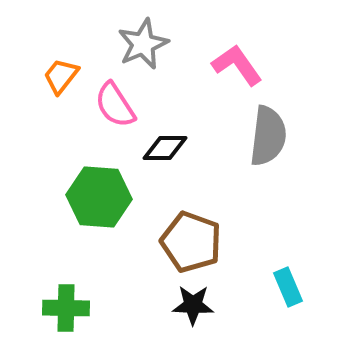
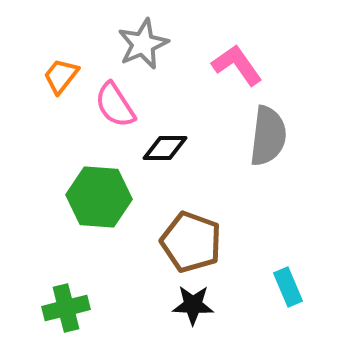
green cross: rotated 15 degrees counterclockwise
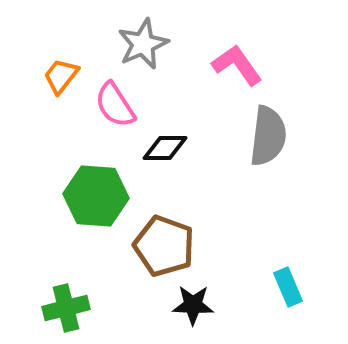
green hexagon: moved 3 px left, 1 px up
brown pentagon: moved 27 px left, 4 px down
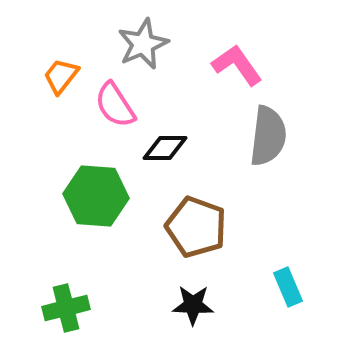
brown pentagon: moved 32 px right, 19 px up
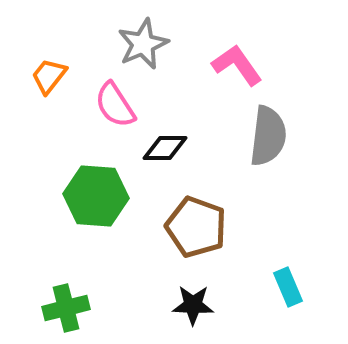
orange trapezoid: moved 12 px left
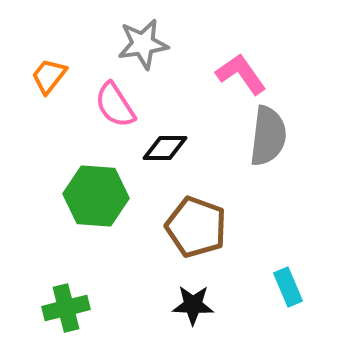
gray star: rotated 15 degrees clockwise
pink L-shape: moved 4 px right, 9 px down
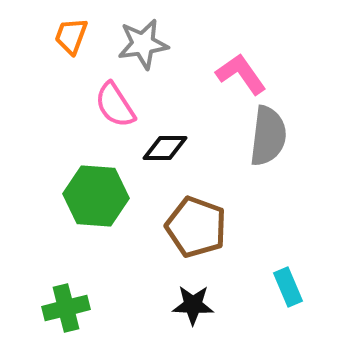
orange trapezoid: moved 22 px right, 40 px up; rotated 18 degrees counterclockwise
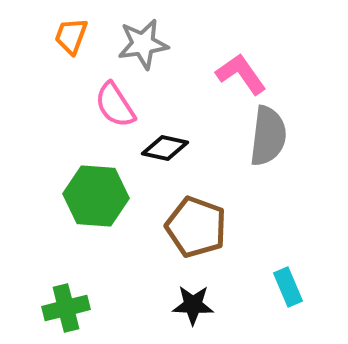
black diamond: rotated 12 degrees clockwise
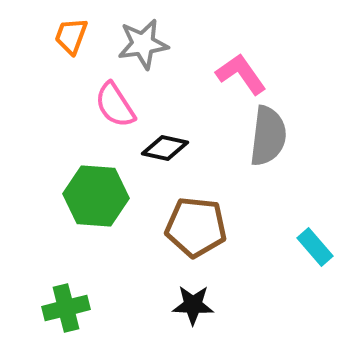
brown pentagon: rotated 14 degrees counterclockwise
cyan rectangle: moved 27 px right, 40 px up; rotated 18 degrees counterclockwise
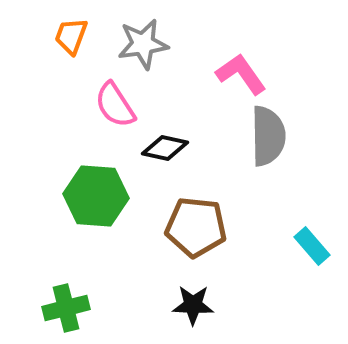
gray semicircle: rotated 8 degrees counterclockwise
cyan rectangle: moved 3 px left, 1 px up
